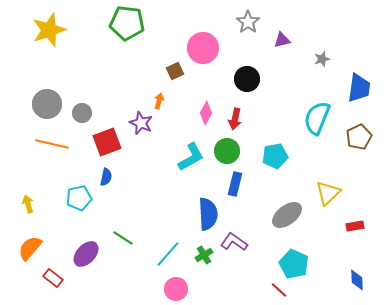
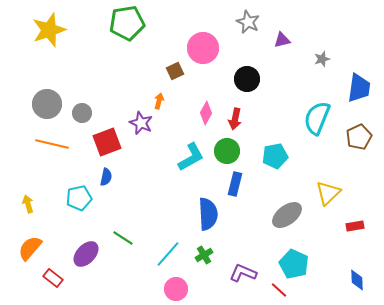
gray star at (248, 22): rotated 10 degrees counterclockwise
green pentagon at (127, 23): rotated 16 degrees counterclockwise
purple L-shape at (234, 242): moved 9 px right, 31 px down; rotated 12 degrees counterclockwise
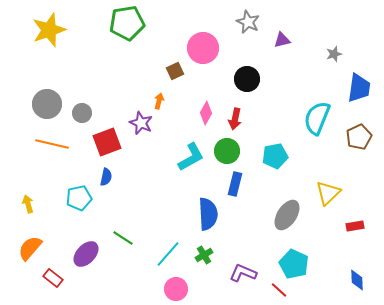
gray star at (322, 59): moved 12 px right, 5 px up
gray ellipse at (287, 215): rotated 20 degrees counterclockwise
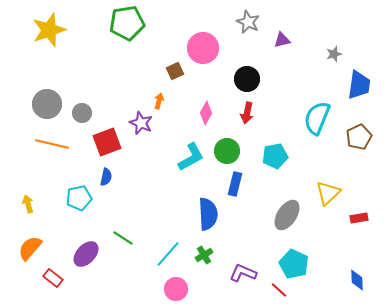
blue trapezoid at (359, 88): moved 3 px up
red arrow at (235, 119): moved 12 px right, 6 px up
red rectangle at (355, 226): moved 4 px right, 8 px up
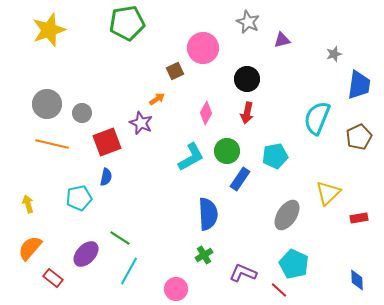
orange arrow at (159, 101): moved 2 px left, 2 px up; rotated 42 degrees clockwise
blue rectangle at (235, 184): moved 5 px right, 5 px up; rotated 20 degrees clockwise
green line at (123, 238): moved 3 px left
cyan line at (168, 254): moved 39 px left, 17 px down; rotated 12 degrees counterclockwise
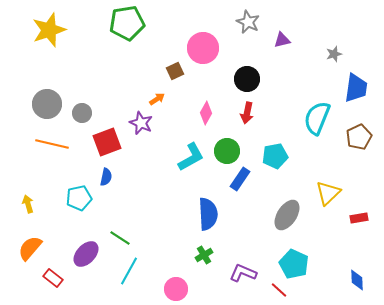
blue trapezoid at (359, 85): moved 3 px left, 3 px down
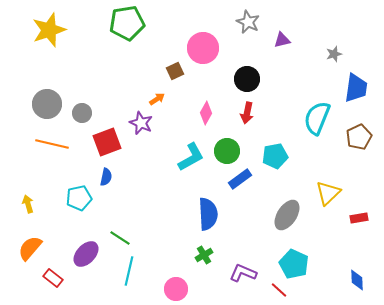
blue rectangle at (240, 179): rotated 20 degrees clockwise
cyan line at (129, 271): rotated 16 degrees counterclockwise
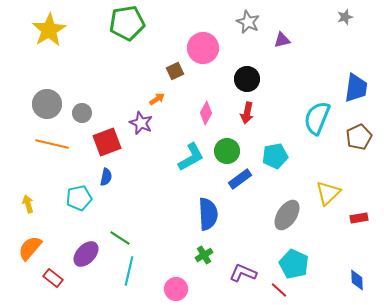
yellow star at (49, 30): rotated 12 degrees counterclockwise
gray star at (334, 54): moved 11 px right, 37 px up
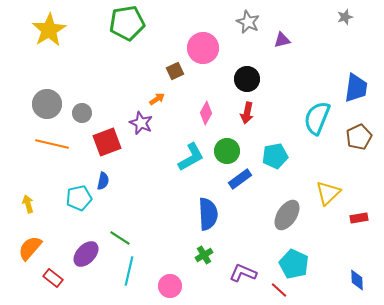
blue semicircle at (106, 177): moved 3 px left, 4 px down
pink circle at (176, 289): moved 6 px left, 3 px up
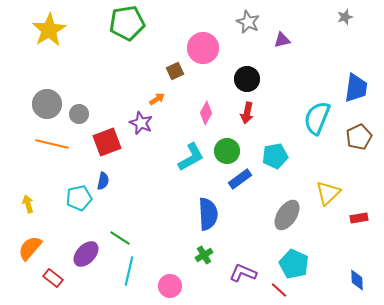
gray circle at (82, 113): moved 3 px left, 1 px down
